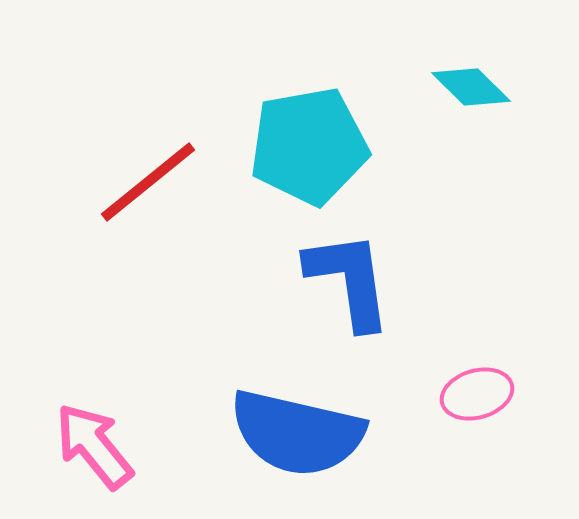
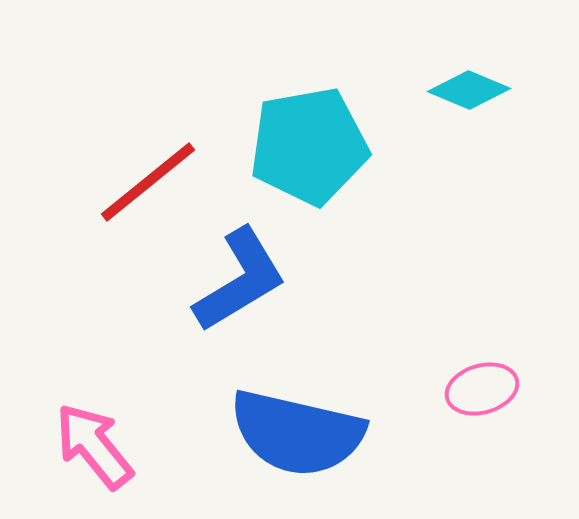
cyan diamond: moved 2 px left, 3 px down; rotated 22 degrees counterclockwise
blue L-shape: moved 109 px left; rotated 67 degrees clockwise
pink ellipse: moved 5 px right, 5 px up
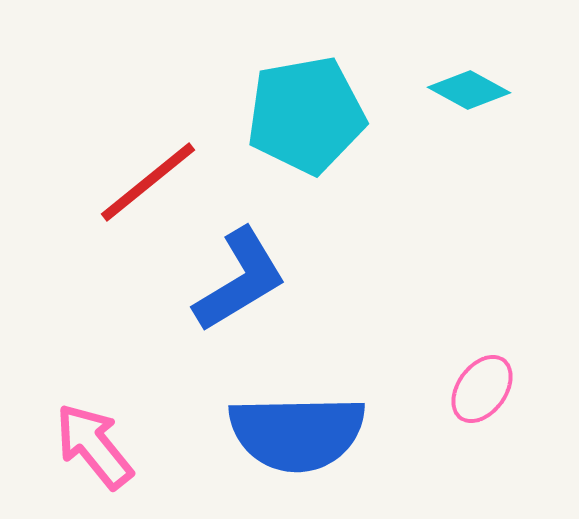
cyan diamond: rotated 6 degrees clockwise
cyan pentagon: moved 3 px left, 31 px up
pink ellipse: rotated 38 degrees counterclockwise
blue semicircle: rotated 14 degrees counterclockwise
